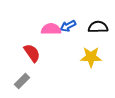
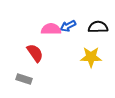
red semicircle: moved 3 px right
gray rectangle: moved 2 px right, 2 px up; rotated 63 degrees clockwise
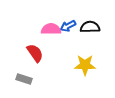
black semicircle: moved 8 px left
yellow star: moved 6 px left, 8 px down
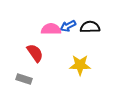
yellow star: moved 5 px left
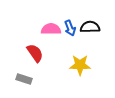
blue arrow: moved 2 px right, 2 px down; rotated 84 degrees counterclockwise
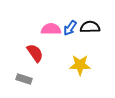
blue arrow: rotated 56 degrees clockwise
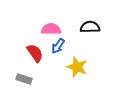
blue arrow: moved 12 px left, 18 px down
yellow star: moved 3 px left, 2 px down; rotated 20 degrees clockwise
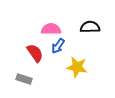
yellow star: rotated 10 degrees counterclockwise
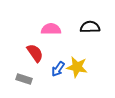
blue arrow: moved 23 px down
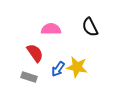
black semicircle: rotated 114 degrees counterclockwise
gray rectangle: moved 5 px right, 2 px up
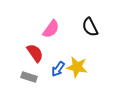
pink semicircle: rotated 126 degrees clockwise
